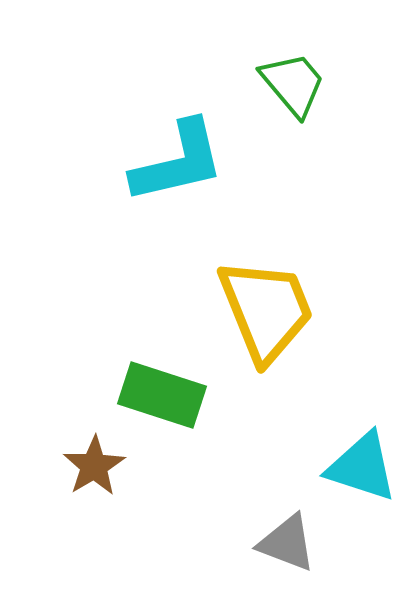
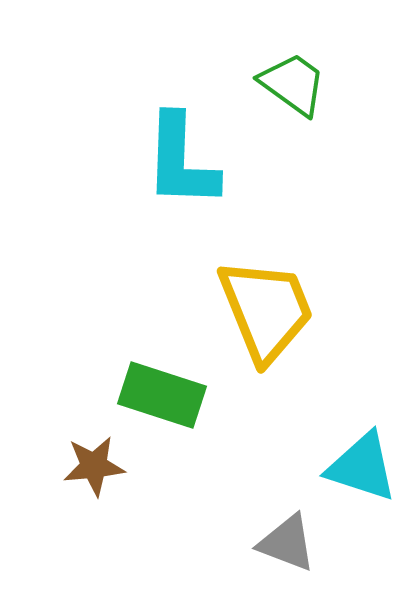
green trapezoid: rotated 14 degrees counterclockwise
cyan L-shape: moved 3 px right, 1 px up; rotated 105 degrees clockwise
brown star: rotated 26 degrees clockwise
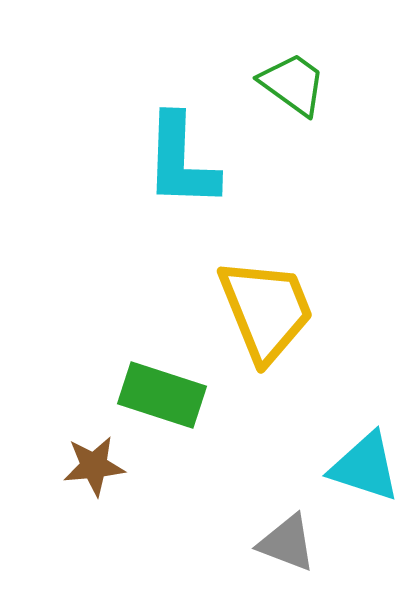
cyan triangle: moved 3 px right
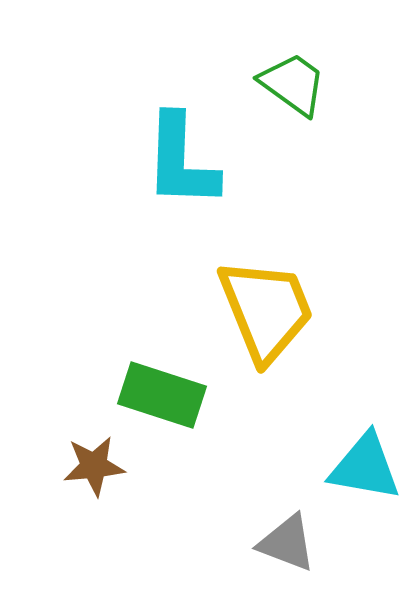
cyan triangle: rotated 8 degrees counterclockwise
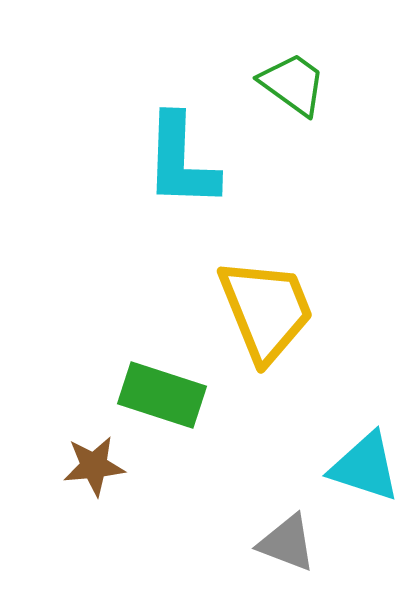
cyan triangle: rotated 8 degrees clockwise
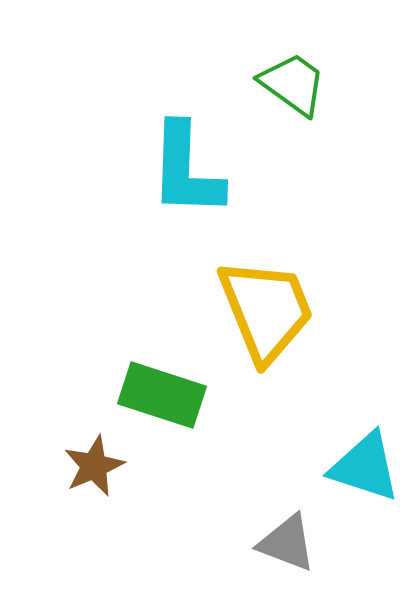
cyan L-shape: moved 5 px right, 9 px down
brown star: rotated 18 degrees counterclockwise
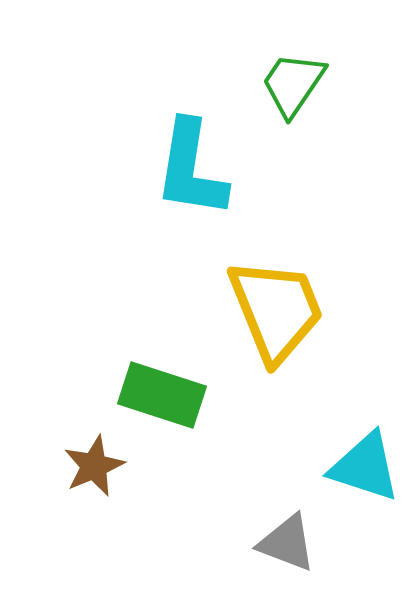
green trapezoid: rotated 92 degrees counterclockwise
cyan L-shape: moved 5 px right, 1 px up; rotated 7 degrees clockwise
yellow trapezoid: moved 10 px right
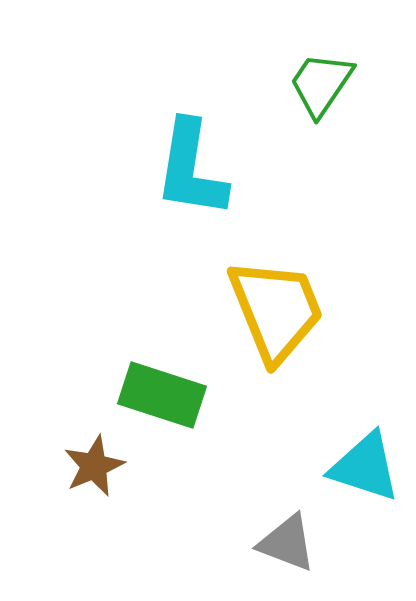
green trapezoid: moved 28 px right
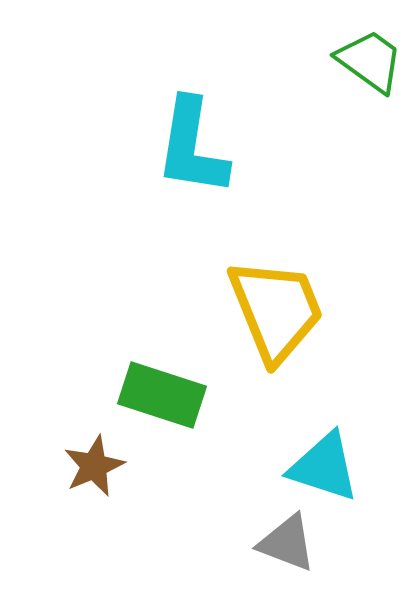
green trapezoid: moved 49 px right, 23 px up; rotated 92 degrees clockwise
cyan L-shape: moved 1 px right, 22 px up
cyan triangle: moved 41 px left
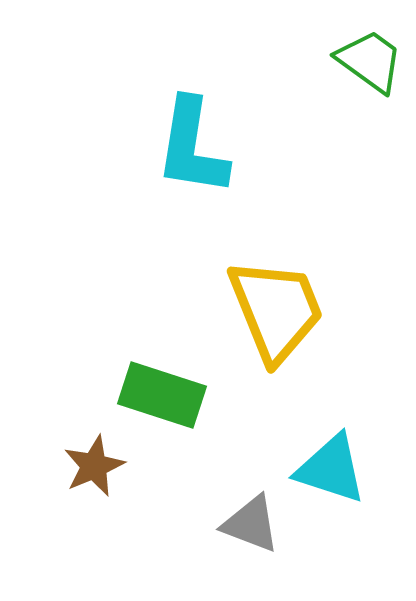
cyan triangle: moved 7 px right, 2 px down
gray triangle: moved 36 px left, 19 px up
